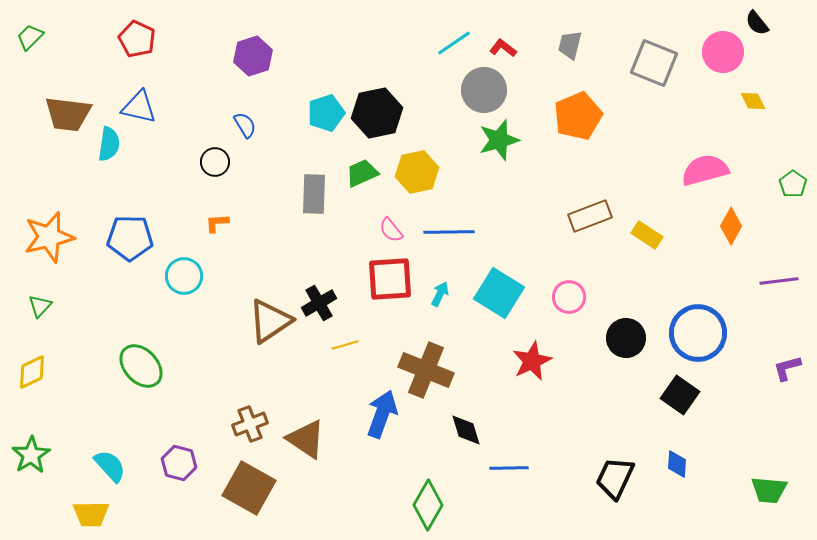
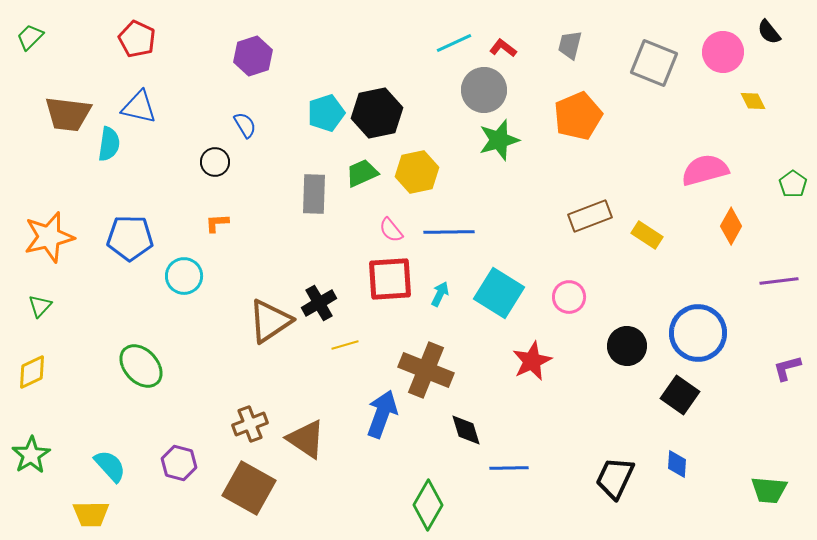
black semicircle at (757, 23): moved 12 px right, 9 px down
cyan line at (454, 43): rotated 9 degrees clockwise
black circle at (626, 338): moved 1 px right, 8 px down
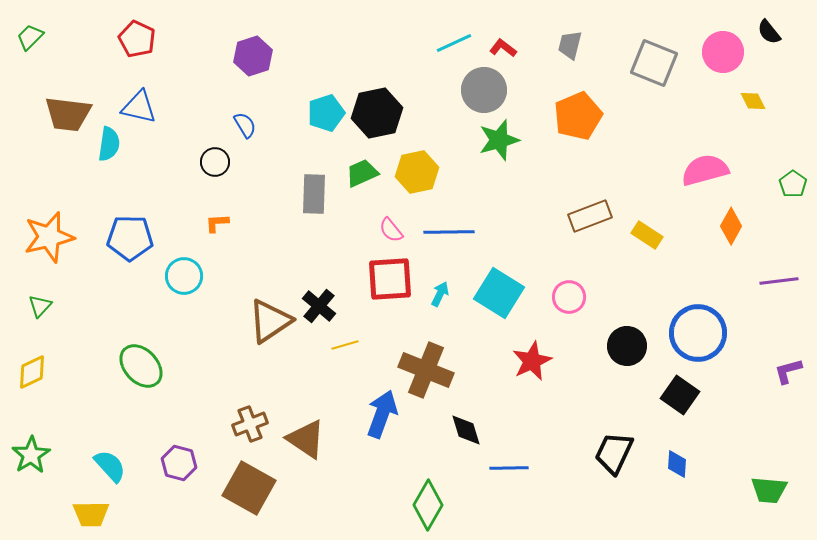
black cross at (319, 303): moved 3 px down; rotated 20 degrees counterclockwise
purple L-shape at (787, 368): moved 1 px right, 3 px down
black trapezoid at (615, 478): moved 1 px left, 25 px up
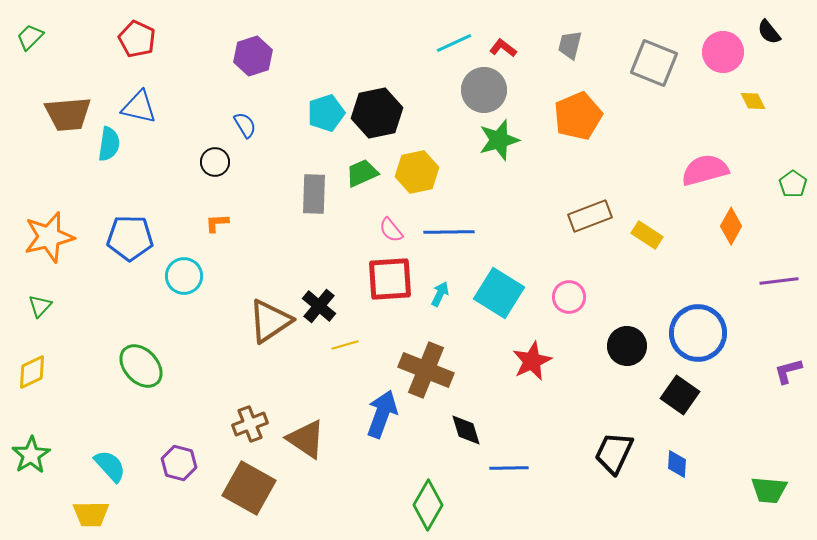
brown trapezoid at (68, 114): rotated 12 degrees counterclockwise
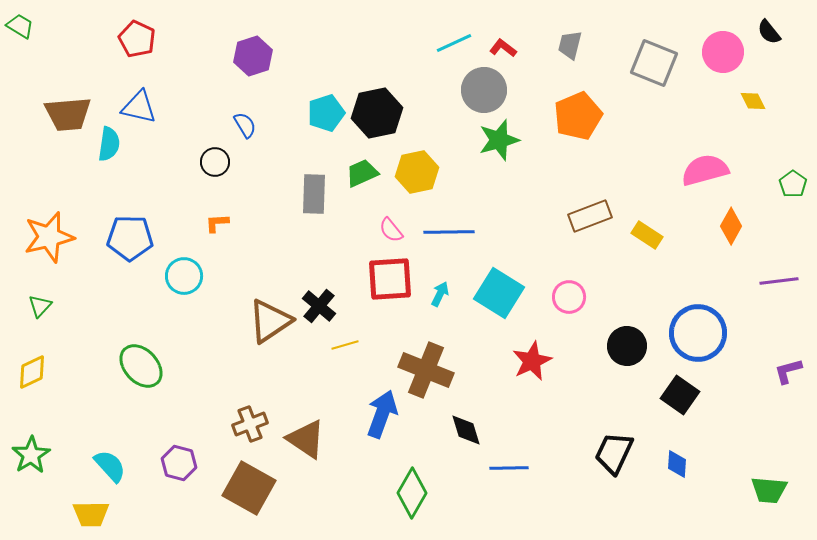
green trapezoid at (30, 37): moved 10 px left, 11 px up; rotated 76 degrees clockwise
green diamond at (428, 505): moved 16 px left, 12 px up
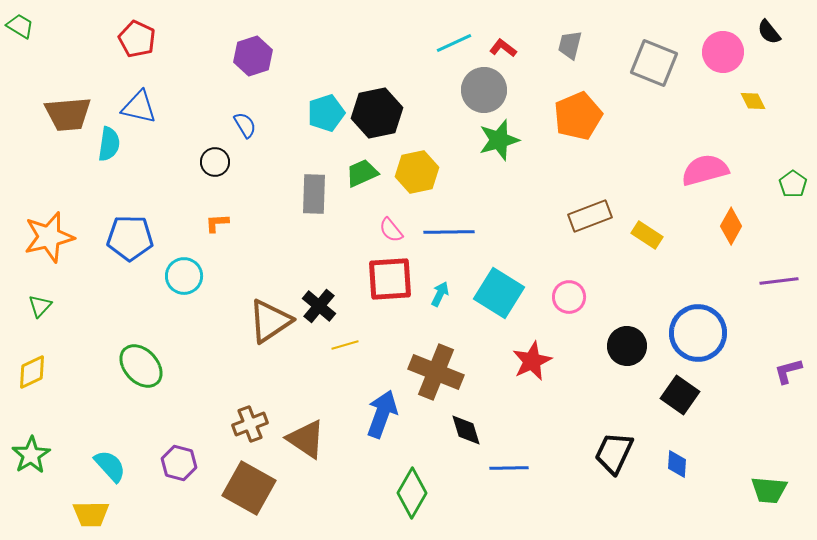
brown cross at (426, 370): moved 10 px right, 2 px down
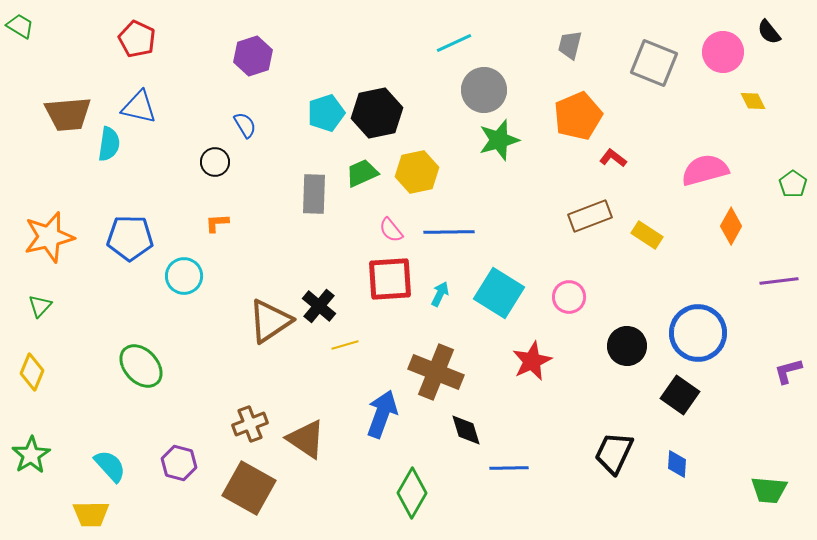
red L-shape at (503, 48): moved 110 px right, 110 px down
yellow diamond at (32, 372): rotated 42 degrees counterclockwise
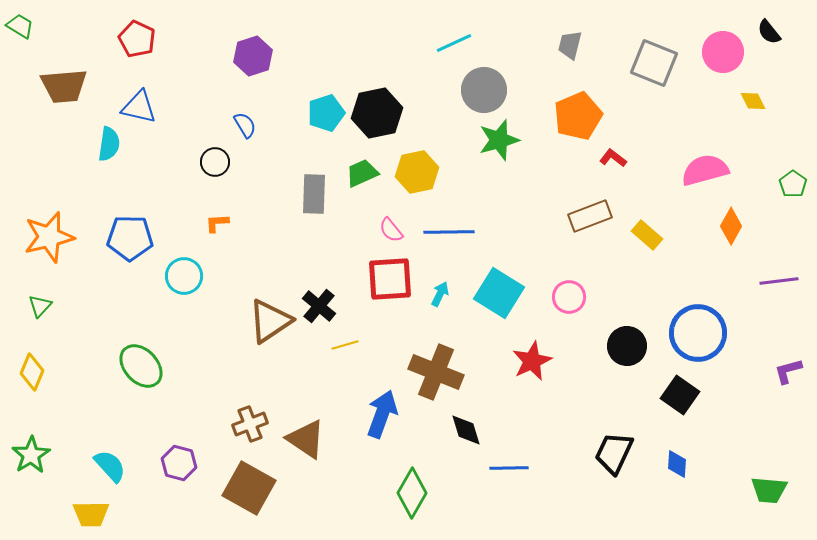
brown trapezoid at (68, 114): moved 4 px left, 28 px up
yellow rectangle at (647, 235): rotated 8 degrees clockwise
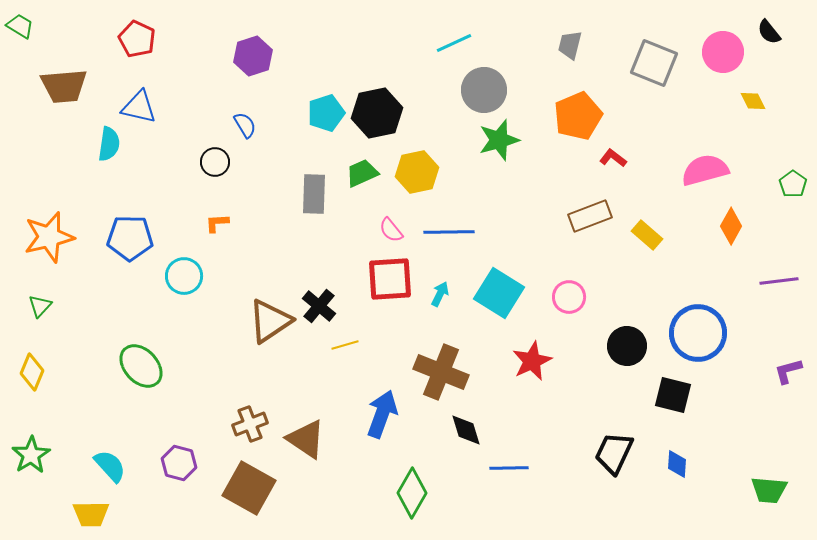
brown cross at (436, 372): moved 5 px right
black square at (680, 395): moved 7 px left; rotated 21 degrees counterclockwise
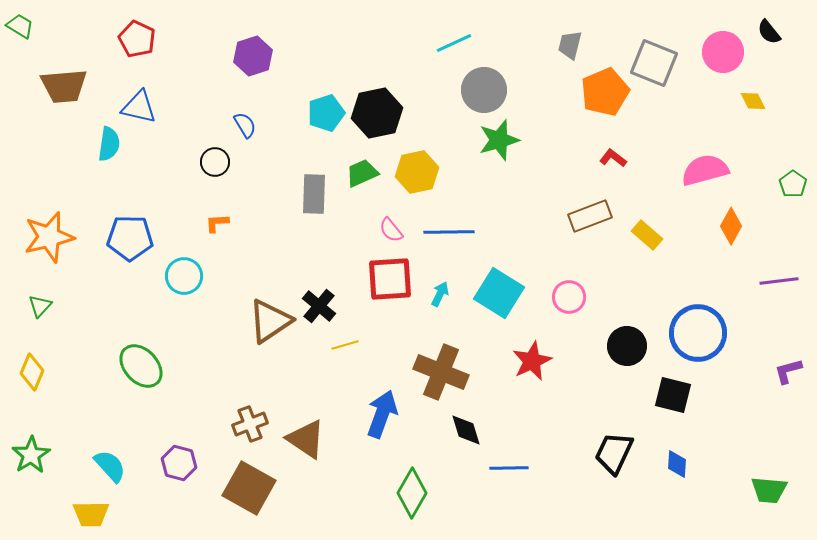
orange pentagon at (578, 116): moved 27 px right, 24 px up
